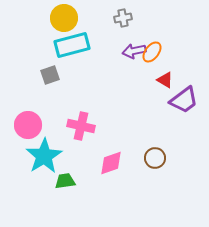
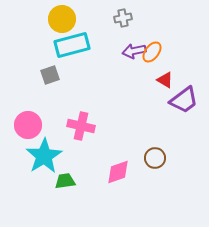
yellow circle: moved 2 px left, 1 px down
pink diamond: moved 7 px right, 9 px down
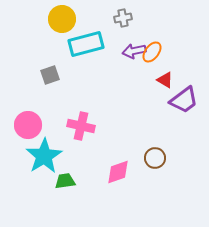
cyan rectangle: moved 14 px right, 1 px up
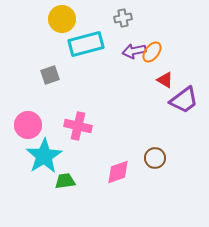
pink cross: moved 3 px left
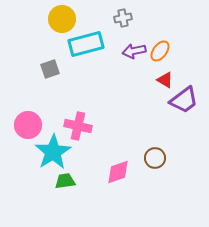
orange ellipse: moved 8 px right, 1 px up
gray square: moved 6 px up
cyan star: moved 9 px right, 4 px up
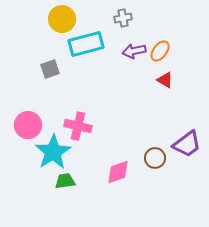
purple trapezoid: moved 3 px right, 44 px down
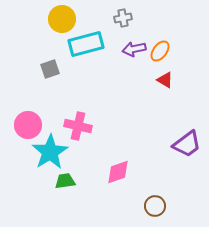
purple arrow: moved 2 px up
cyan star: moved 3 px left
brown circle: moved 48 px down
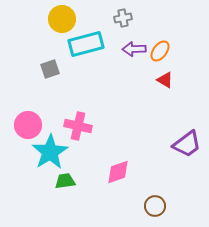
purple arrow: rotated 10 degrees clockwise
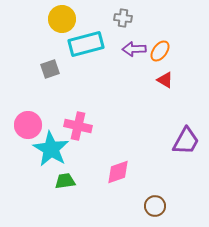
gray cross: rotated 18 degrees clockwise
purple trapezoid: moved 1 px left, 3 px up; rotated 24 degrees counterclockwise
cyan star: moved 1 px right, 3 px up; rotated 9 degrees counterclockwise
